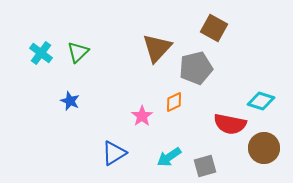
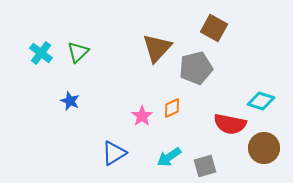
orange diamond: moved 2 px left, 6 px down
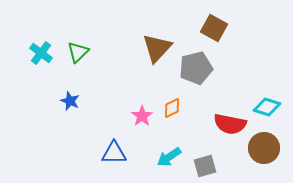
cyan diamond: moved 6 px right, 6 px down
blue triangle: rotated 32 degrees clockwise
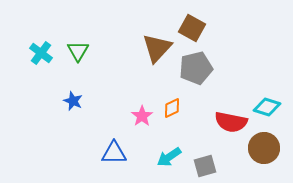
brown square: moved 22 px left
green triangle: moved 1 px up; rotated 15 degrees counterclockwise
blue star: moved 3 px right
red semicircle: moved 1 px right, 2 px up
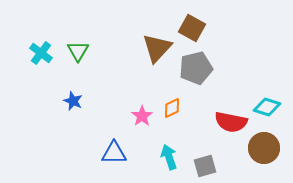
cyan arrow: rotated 105 degrees clockwise
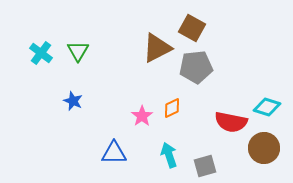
brown triangle: rotated 20 degrees clockwise
gray pentagon: moved 1 px up; rotated 8 degrees clockwise
cyan arrow: moved 2 px up
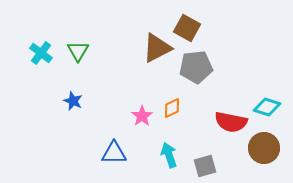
brown square: moved 5 px left
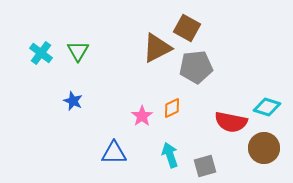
cyan arrow: moved 1 px right
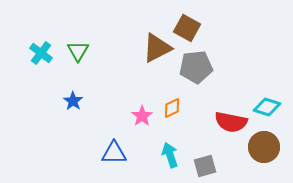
blue star: rotated 12 degrees clockwise
brown circle: moved 1 px up
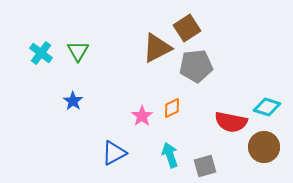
brown square: rotated 28 degrees clockwise
gray pentagon: moved 1 px up
blue triangle: rotated 28 degrees counterclockwise
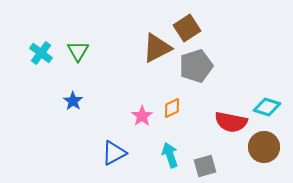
gray pentagon: rotated 12 degrees counterclockwise
